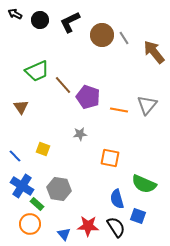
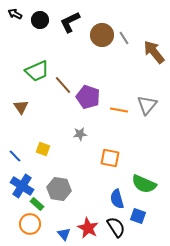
red star: moved 2 px down; rotated 25 degrees clockwise
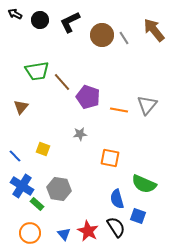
brown arrow: moved 22 px up
green trapezoid: rotated 15 degrees clockwise
brown line: moved 1 px left, 3 px up
brown triangle: rotated 14 degrees clockwise
orange circle: moved 9 px down
red star: moved 3 px down
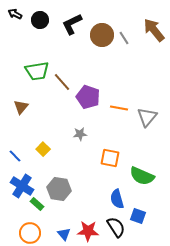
black L-shape: moved 2 px right, 2 px down
gray triangle: moved 12 px down
orange line: moved 2 px up
yellow square: rotated 24 degrees clockwise
green semicircle: moved 2 px left, 8 px up
red star: rotated 25 degrees counterclockwise
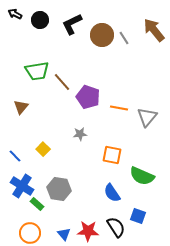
orange square: moved 2 px right, 3 px up
blue semicircle: moved 5 px left, 6 px up; rotated 18 degrees counterclockwise
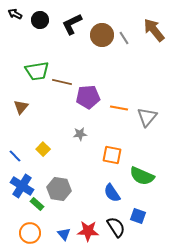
brown line: rotated 36 degrees counterclockwise
purple pentagon: rotated 25 degrees counterclockwise
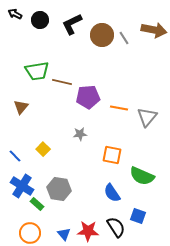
brown arrow: rotated 140 degrees clockwise
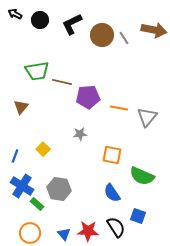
blue line: rotated 64 degrees clockwise
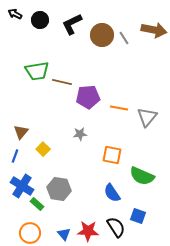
brown triangle: moved 25 px down
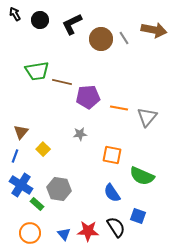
black arrow: rotated 32 degrees clockwise
brown circle: moved 1 px left, 4 px down
blue cross: moved 1 px left, 1 px up
